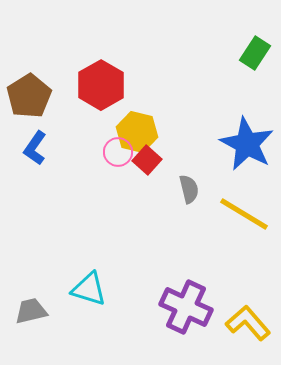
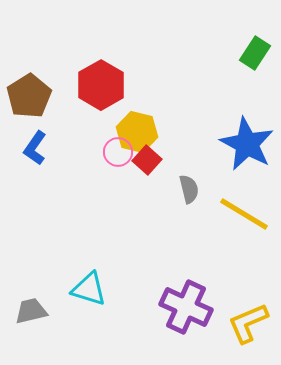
yellow L-shape: rotated 72 degrees counterclockwise
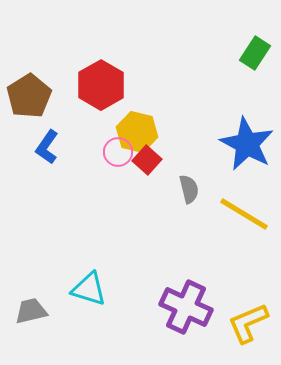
blue L-shape: moved 12 px right, 1 px up
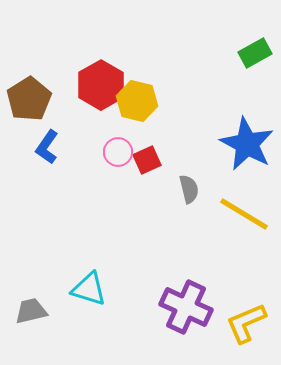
green rectangle: rotated 28 degrees clockwise
brown pentagon: moved 3 px down
yellow hexagon: moved 31 px up
red square: rotated 24 degrees clockwise
yellow L-shape: moved 2 px left
